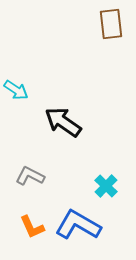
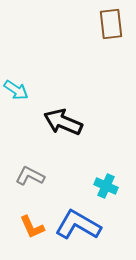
black arrow: rotated 12 degrees counterclockwise
cyan cross: rotated 20 degrees counterclockwise
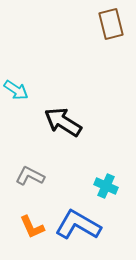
brown rectangle: rotated 8 degrees counterclockwise
black arrow: rotated 9 degrees clockwise
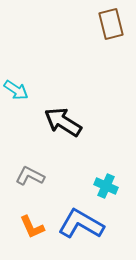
blue L-shape: moved 3 px right, 1 px up
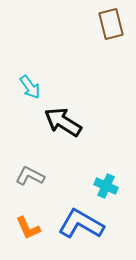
cyan arrow: moved 14 px right, 3 px up; rotated 20 degrees clockwise
orange L-shape: moved 4 px left, 1 px down
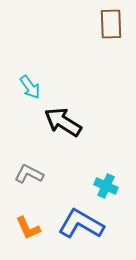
brown rectangle: rotated 12 degrees clockwise
gray L-shape: moved 1 px left, 2 px up
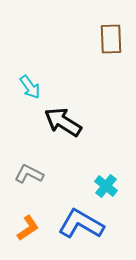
brown rectangle: moved 15 px down
cyan cross: rotated 15 degrees clockwise
orange L-shape: rotated 100 degrees counterclockwise
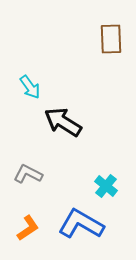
gray L-shape: moved 1 px left
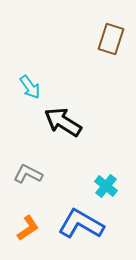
brown rectangle: rotated 20 degrees clockwise
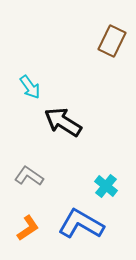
brown rectangle: moved 1 px right, 2 px down; rotated 8 degrees clockwise
gray L-shape: moved 1 px right, 2 px down; rotated 8 degrees clockwise
